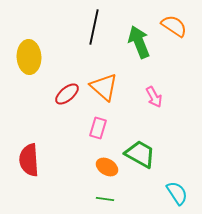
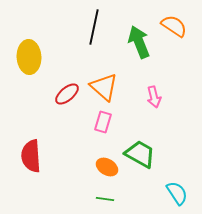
pink arrow: rotated 15 degrees clockwise
pink rectangle: moved 5 px right, 6 px up
red semicircle: moved 2 px right, 4 px up
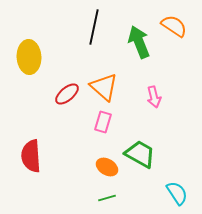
green line: moved 2 px right, 1 px up; rotated 24 degrees counterclockwise
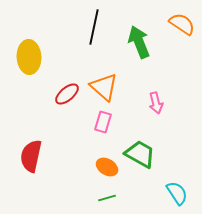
orange semicircle: moved 8 px right, 2 px up
pink arrow: moved 2 px right, 6 px down
red semicircle: rotated 16 degrees clockwise
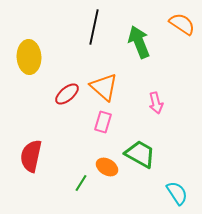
green line: moved 26 px left, 15 px up; rotated 42 degrees counterclockwise
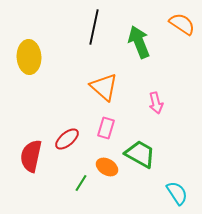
red ellipse: moved 45 px down
pink rectangle: moved 3 px right, 6 px down
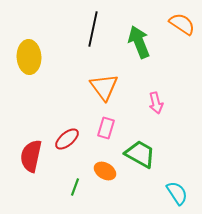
black line: moved 1 px left, 2 px down
orange triangle: rotated 12 degrees clockwise
orange ellipse: moved 2 px left, 4 px down
green line: moved 6 px left, 4 px down; rotated 12 degrees counterclockwise
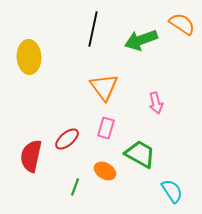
green arrow: moved 2 px right, 2 px up; rotated 88 degrees counterclockwise
cyan semicircle: moved 5 px left, 2 px up
